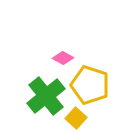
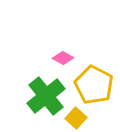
yellow pentagon: moved 4 px right; rotated 9 degrees clockwise
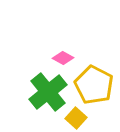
green cross: moved 2 px right, 4 px up
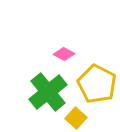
pink diamond: moved 1 px right, 4 px up
yellow pentagon: moved 3 px right, 1 px up
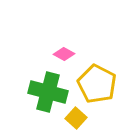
green cross: rotated 36 degrees counterclockwise
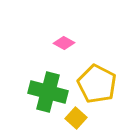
pink diamond: moved 11 px up
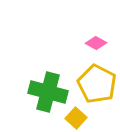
pink diamond: moved 32 px right
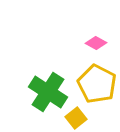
green cross: rotated 18 degrees clockwise
yellow square: rotated 10 degrees clockwise
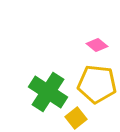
pink diamond: moved 1 px right, 2 px down; rotated 10 degrees clockwise
yellow pentagon: rotated 21 degrees counterclockwise
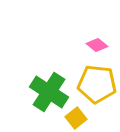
green cross: moved 1 px right
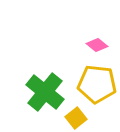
green cross: moved 4 px left; rotated 6 degrees clockwise
